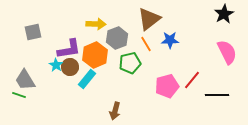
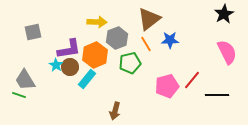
yellow arrow: moved 1 px right, 2 px up
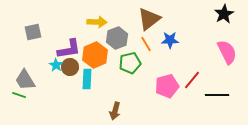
cyan rectangle: rotated 36 degrees counterclockwise
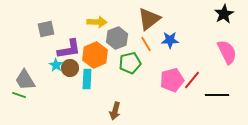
gray square: moved 13 px right, 3 px up
brown circle: moved 1 px down
pink pentagon: moved 5 px right, 6 px up
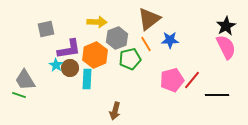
black star: moved 2 px right, 12 px down
pink semicircle: moved 1 px left, 5 px up
green pentagon: moved 4 px up
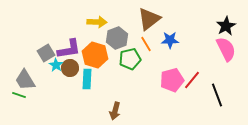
gray square: moved 24 px down; rotated 18 degrees counterclockwise
pink semicircle: moved 2 px down
orange hexagon: rotated 20 degrees counterclockwise
black line: rotated 70 degrees clockwise
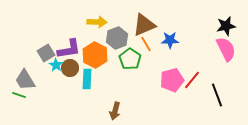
brown triangle: moved 5 px left, 6 px down; rotated 15 degrees clockwise
black star: rotated 18 degrees clockwise
orange hexagon: rotated 10 degrees clockwise
green pentagon: rotated 25 degrees counterclockwise
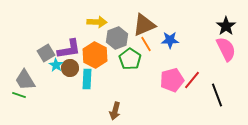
black star: rotated 24 degrees counterclockwise
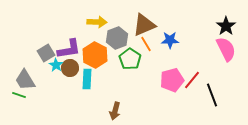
black line: moved 5 px left
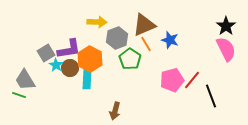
blue star: rotated 18 degrees clockwise
orange hexagon: moved 5 px left, 4 px down
black line: moved 1 px left, 1 px down
